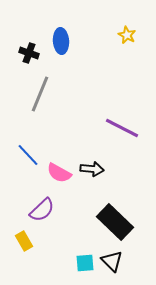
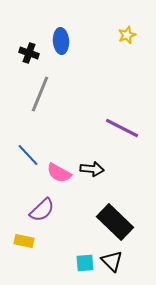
yellow star: rotated 24 degrees clockwise
yellow rectangle: rotated 48 degrees counterclockwise
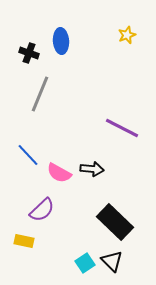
cyan square: rotated 30 degrees counterclockwise
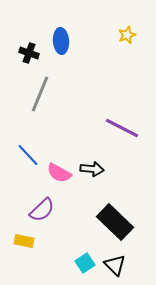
black triangle: moved 3 px right, 4 px down
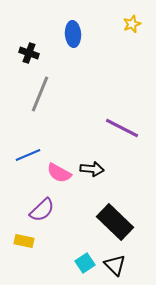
yellow star: moved 5 px right, 11 px up
blue ellipse: moved 12 px right, 7 px up
blue line: rotated 70 degrees counterclockwise
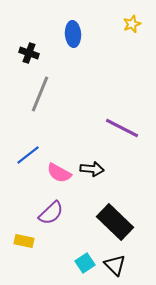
blue line: rotated 15 degrees counterclockwise
purple semicircle: moved 9 px right, 3 px down
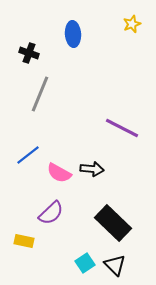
black rectangle: moved 2 px left, 1 px down
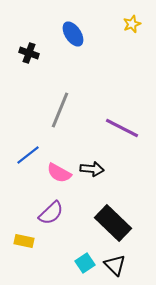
blue ellipse: rotated 30 degrees counterclockwise
gray line: moved 20 px right, 16 px down
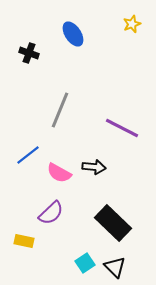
black arrow: moved 2 px right, 2 px up
black triangle: moved 2 px down
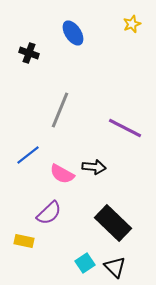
blue ellipse: moved 1 px up
purple line: moved 3 px right
pink semicircle: moved 3 px right, 1 px down
purple semicircle: moved 2 px left
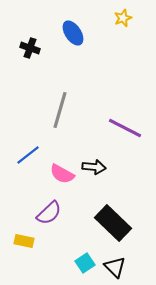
yellow star: moved 9 px left, 6 px up
black cross: moved 1 px right, 5 px up
gray line: rotated 6 degrees counterclockwise
